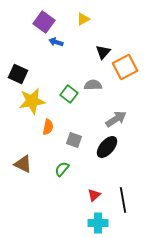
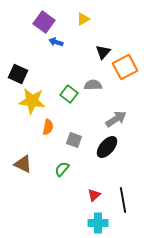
yellow star: rotated 16 degrees clockwise
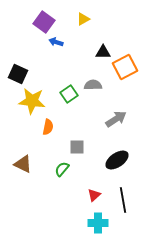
black triangle: rotated 49 degrees clockwise
green square: rotated 18 degrees clockwise
gray square: moved 3 px right, 7 px down; rotated 21 degrees counterclockwise
black ellipse: moved 10 px right, 13 px down; rotated 15 degrees clockwise
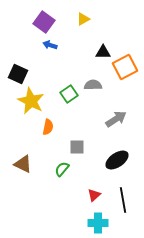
blue arrow: moved 6 px left, 3 px down
yellow star: moved 1 px left; rotated 20 degrees clockwise
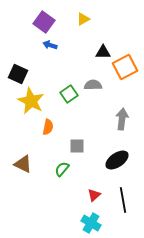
gray arrow: moved 6 px right; rotated 50 degrees counterclockwise
gray square: moved 1 px up
cyan cross: moved 7 px left; rotated 30 degrees clockwise
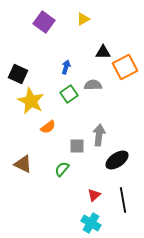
blue arrow: moved 16 px right, 22 px down; rotated 88 degrees clockwise
gray arrow: moved 23 px left, 16 px down
orange semicircle: rotated 42 degrees clockwise
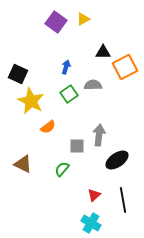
purple square: moved 12 px right
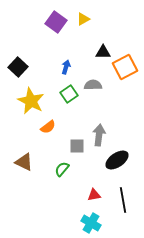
black square: moved 7 px up; rotated 18 degrees clockwise
brown triangle: moved 1 px right, 2 px up
red triangle: rotated 32 degrees clockwise
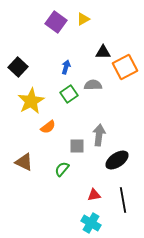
yellow star: rotated 16 degrees clockwise
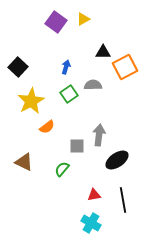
orange semicircle: moved 1 px left
